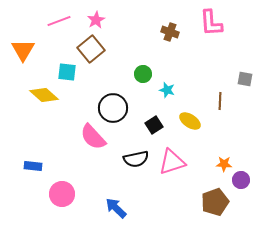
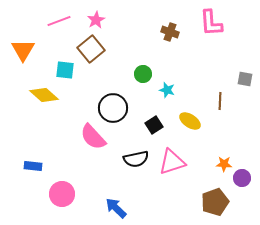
cyan square: moved 2 px left, 2 px up
purple circle: moved 1 px right, 2 px up
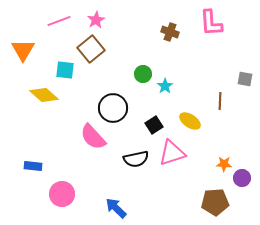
cyan star: moved 2 px left, 4 px up; rotated 21 degrees clockwise
pink triangle: moved 9 px up
brown pentagon: rotated 16 degrees clockwise
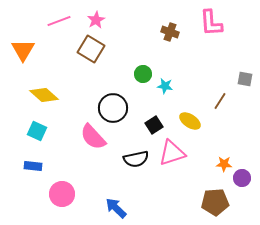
brown square: rotated 20 degrees counterclockwise
cyan square: moved 28 px left, 61 px down; rotated 18 degrees clockwise
cyan star: rotated 28 degrees counterclockwise
brown line: rotated 30 degrees clockwise
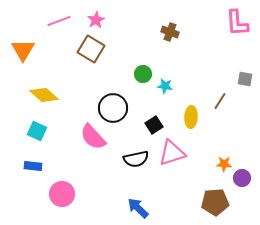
pink L-shape: moved 26 px right
yellow ellipse: moved 1 px right, 4 px up; rotated 60 degrees clockwise
blue arrow: moved 22 px right
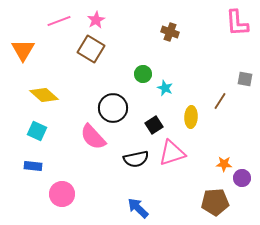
cyan star: moved 2 px down; rotated 14 degrees clockwise
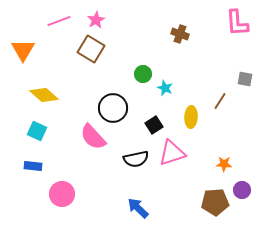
brown cross: moved 10 px right, 2 px down
purple circle: moved 12 px down
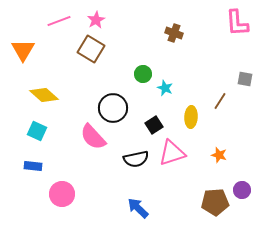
brown cross: moved 6 px left, 1 px up
orange star: moved 5 px left, 9 px up; rotated 14 degrees clockwise
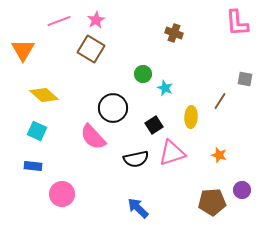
brown pentagon: moved 3 px left
